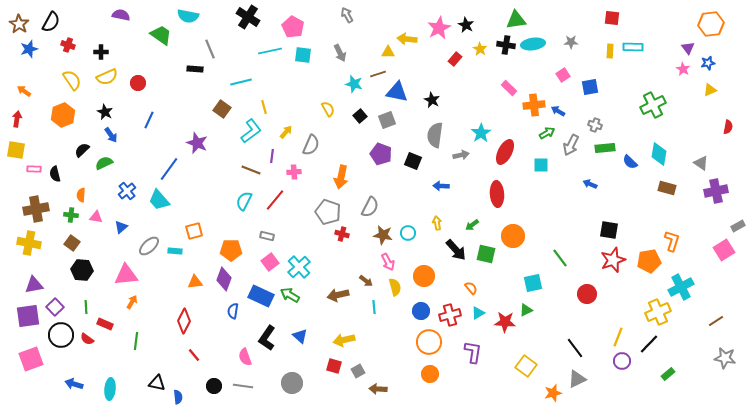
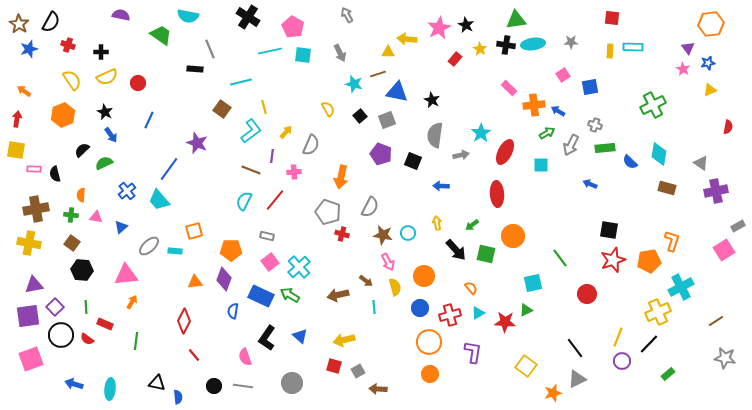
blue circle at (421, 311): moved 1 px left, 3 px up
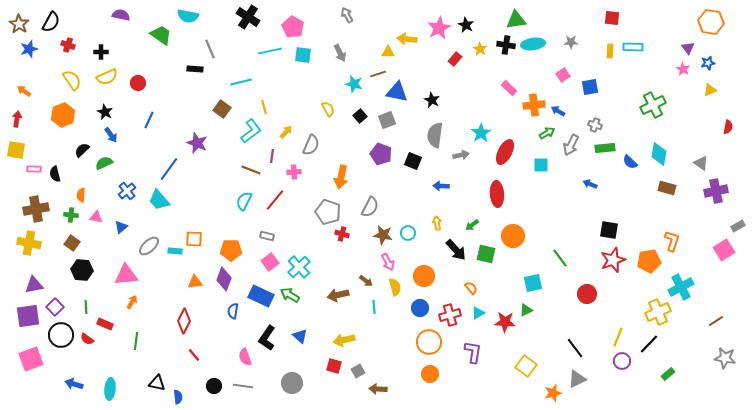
orange hexagon at (711, 24): moved 2 px up; rotated 15 degrees clockwise
orange square at (194, 231): moved 8 px down; rotated 18 degrees clockwise
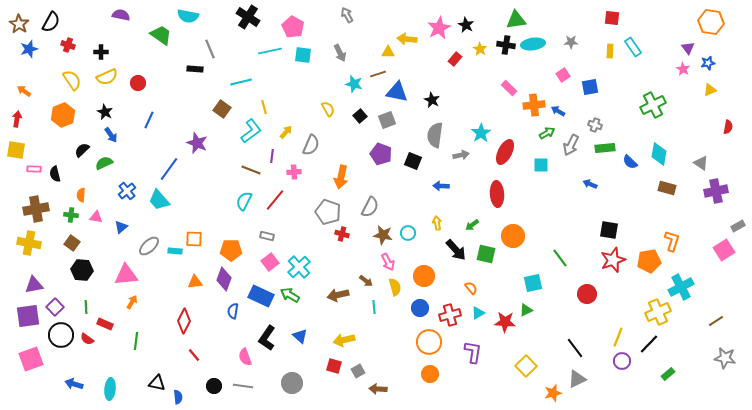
cyan rectangle at (633, 47): rotated 54 degrees clockwise
yellow square at (526, 366): rotated 10 degrees clockwise
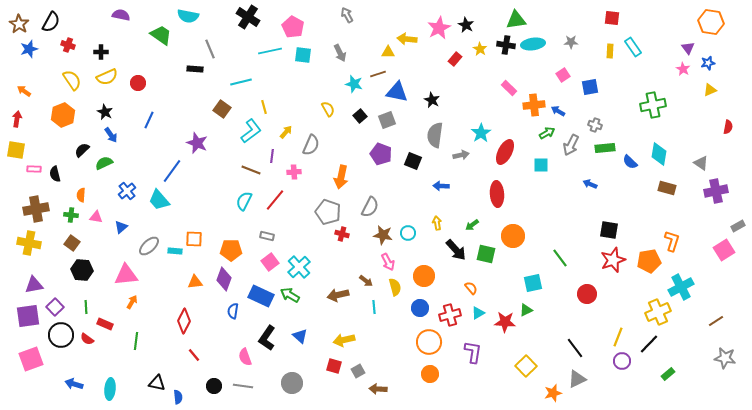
green cross at (653, 105): rotated 15 degrees clockwise
blue line at (169, 169): moved 3 px right, 2 px down
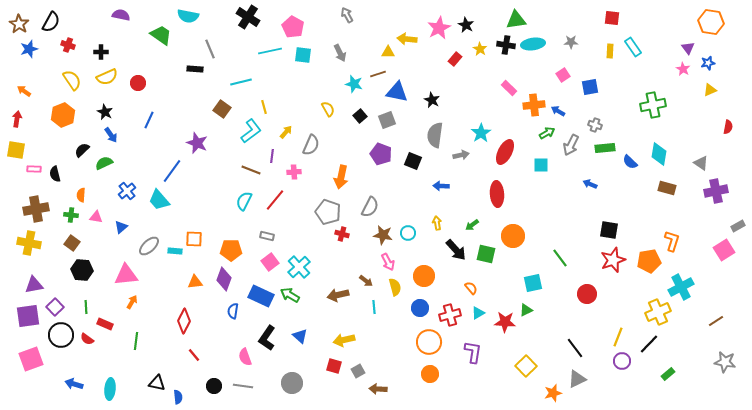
gray star at (725, 358): moved 4 px down
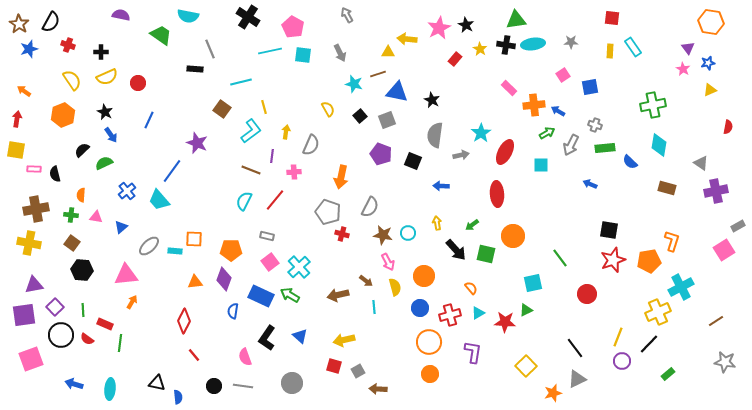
yellow arrow at (286, 132): rotated 32 degrees counterclockwise
cyan diamond at (659, 154): moved 9 px up
green line at (86, 307): moved 3 px left, 3 px down
purple square at (28, 316): moved 4 px left, 1 px up
green line at (136, 341): moved 16 px left, 2 px down
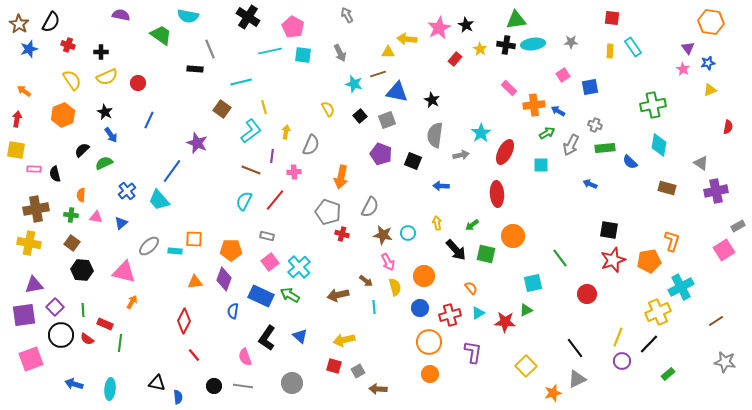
blue triangle at (121, 227): moved 4 px up
pink triangle at (126, 275): moved 2 px left, 3 px up; rotated 20 degrees clockwise
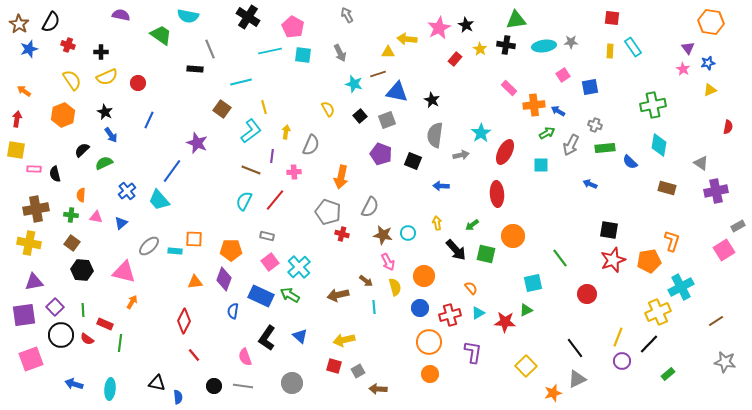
cyan ellipse at (533, 44): moved 11 px right, 2 px down
purple triangle at (34, 285): moved 3 px up
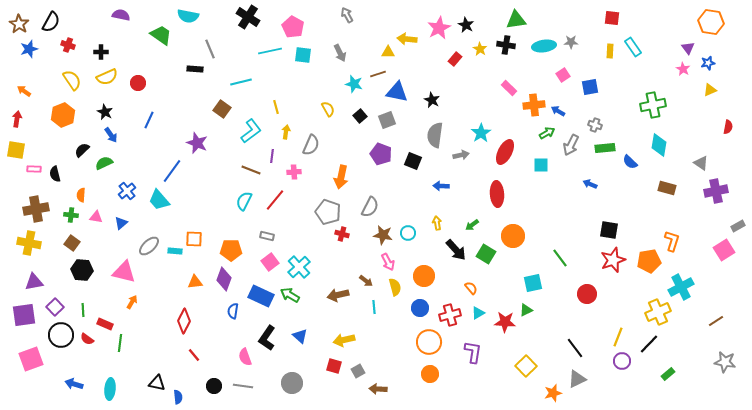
yellow line at (264, 107): moved 12 px right
green square at (486, 254): rotated 18 degrees clockwise
